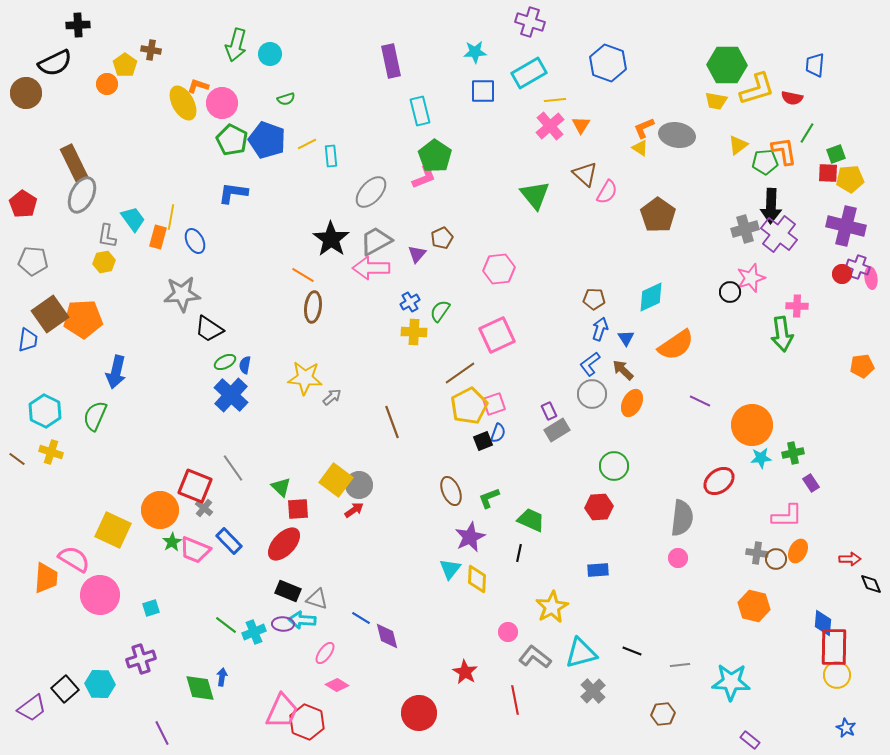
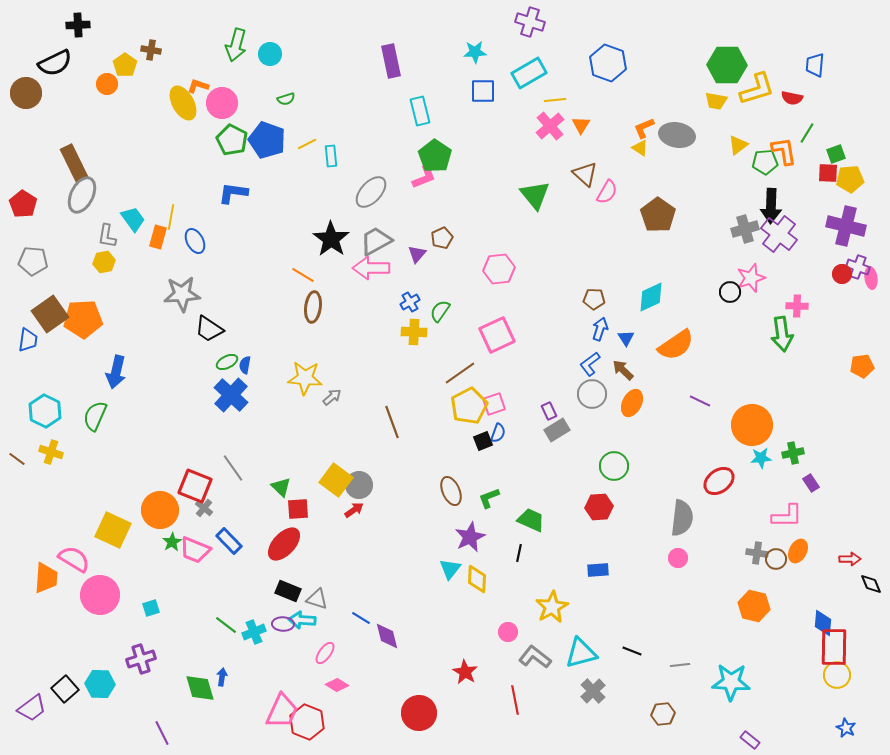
green ellipse at (225, 362): moved 2 px right
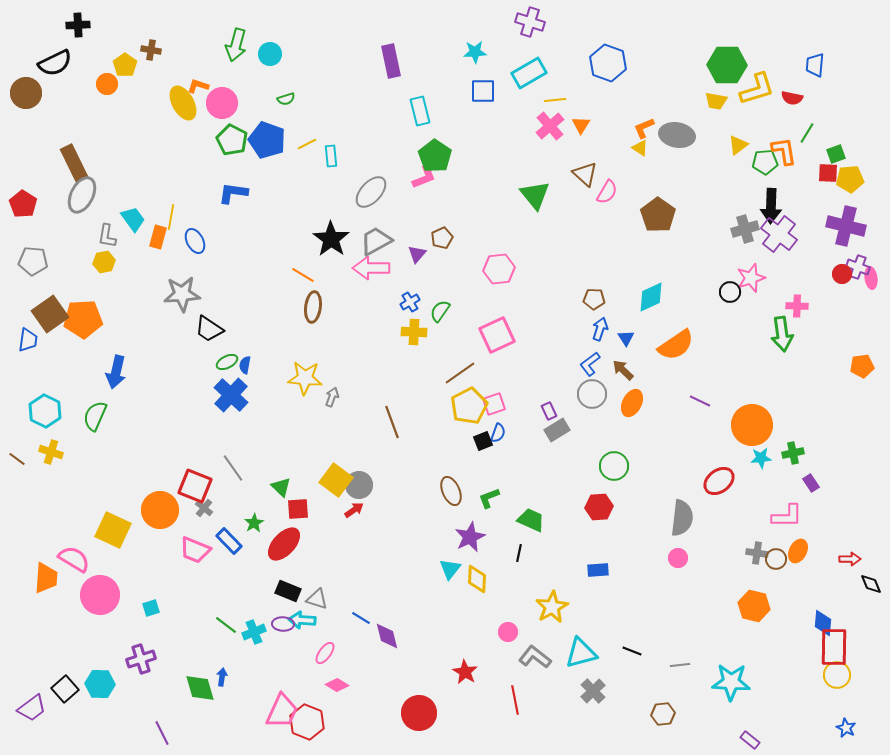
gray arrow at (332, 397): rotated 30 degrees counterclockwise
green star at (172, 542): moved 82 px right, 19 px up
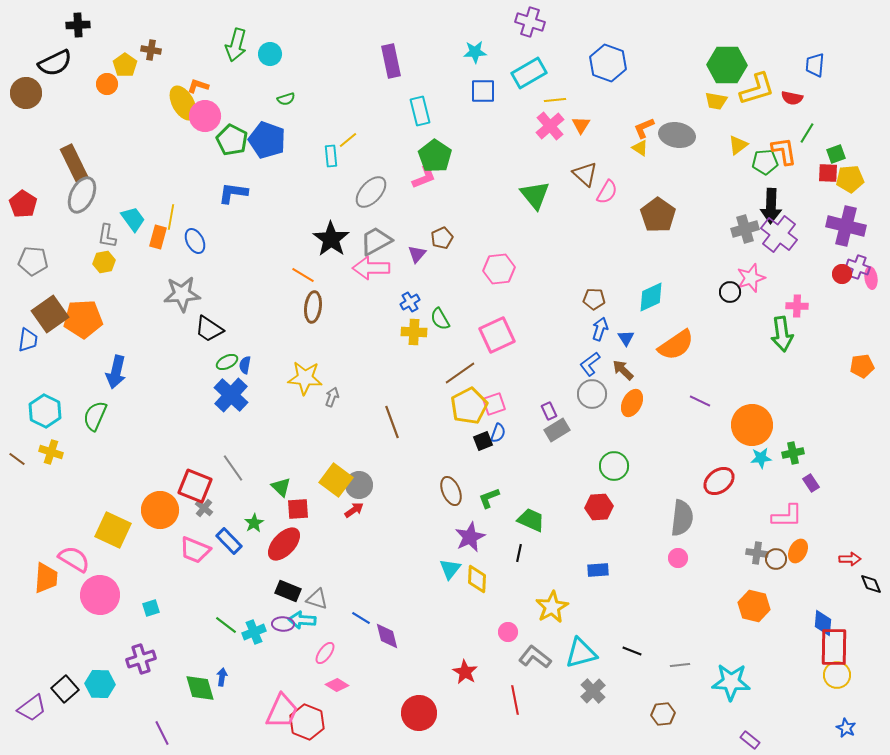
pink circle at (222, 103): moved 17 px left, 13 px down
yellow line at (307, 144): moved 41 px right, 4 px up; rotated 12 degrees counterclockwise
green semicircle at (440, 311): moved 8 px down; rotated 65 degrees counterclockwise
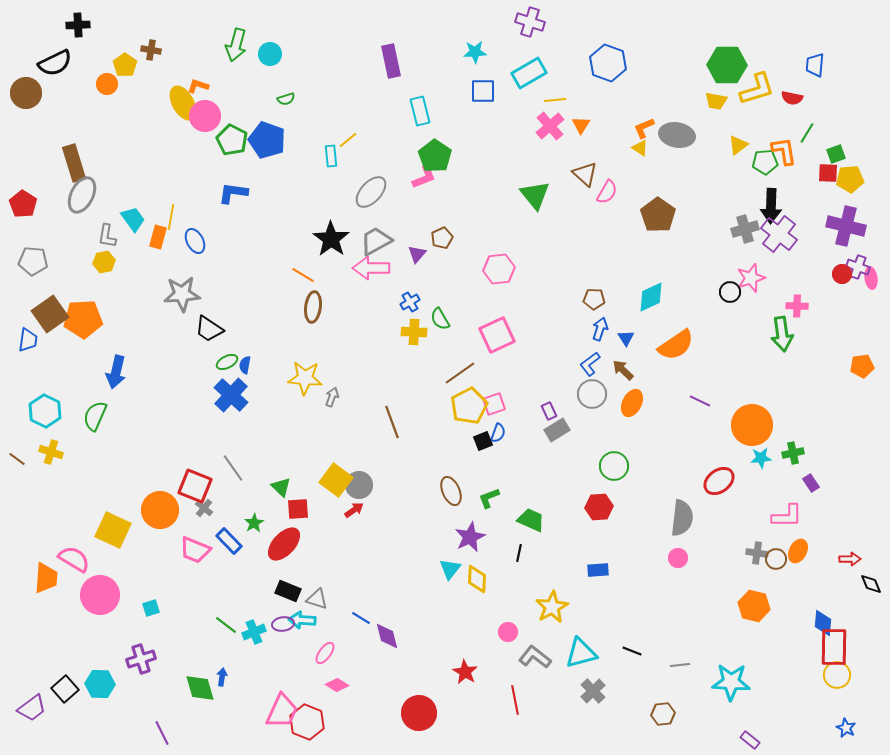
brown rectangle at (74, 163): rotated 9 degrees clockwise
purple ellipse at (283, 624): rotated 10 degrees counterclockwise
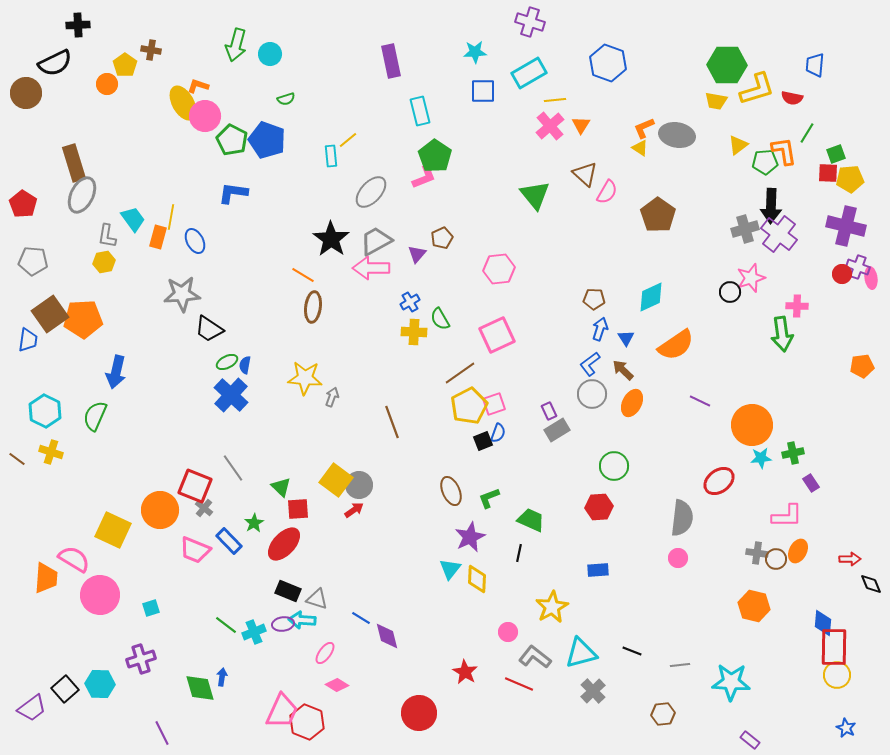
red line at (515, 700): moved 4 px right, 16 px up; rotated 56 degrees counterclockwise
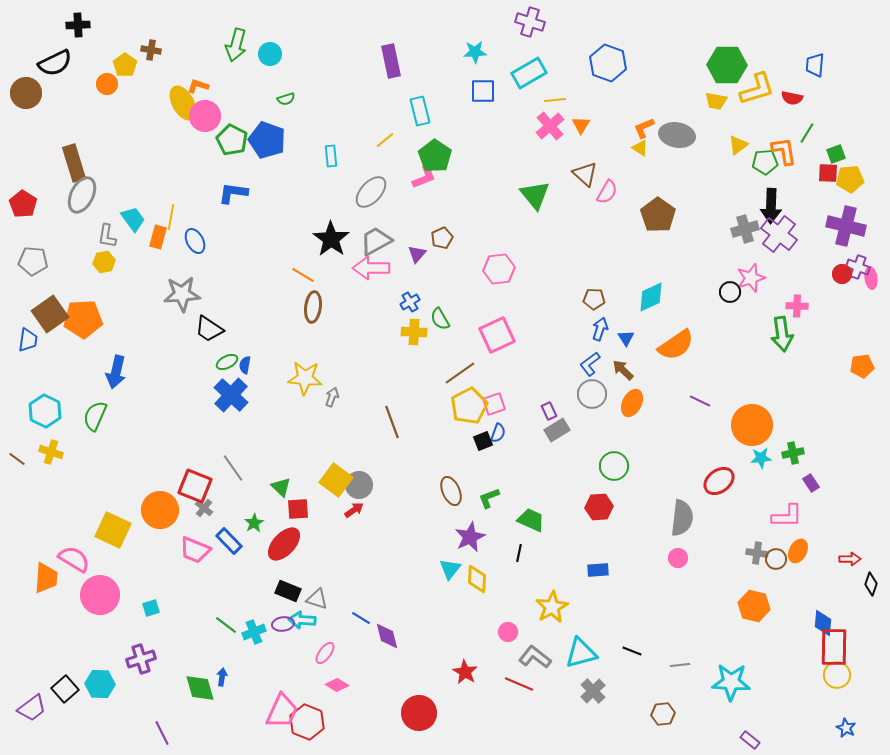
yellow line at (348, 140): moved 37 px right
black diamond at (871, 584): rotated 40 degrees clockwise
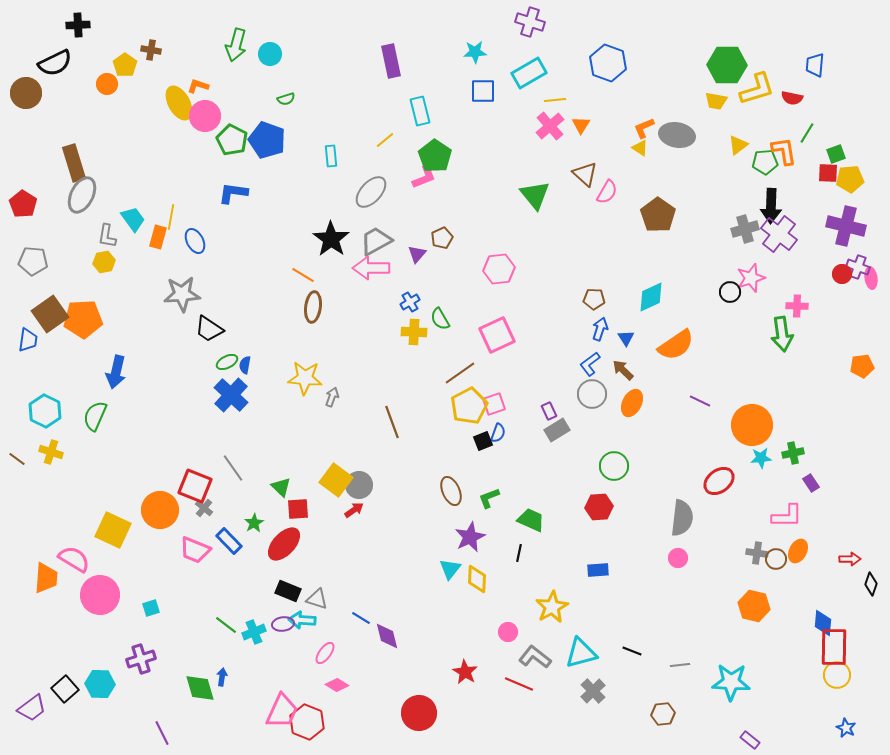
yellow ellipse at (183, 103): moved 4 px left
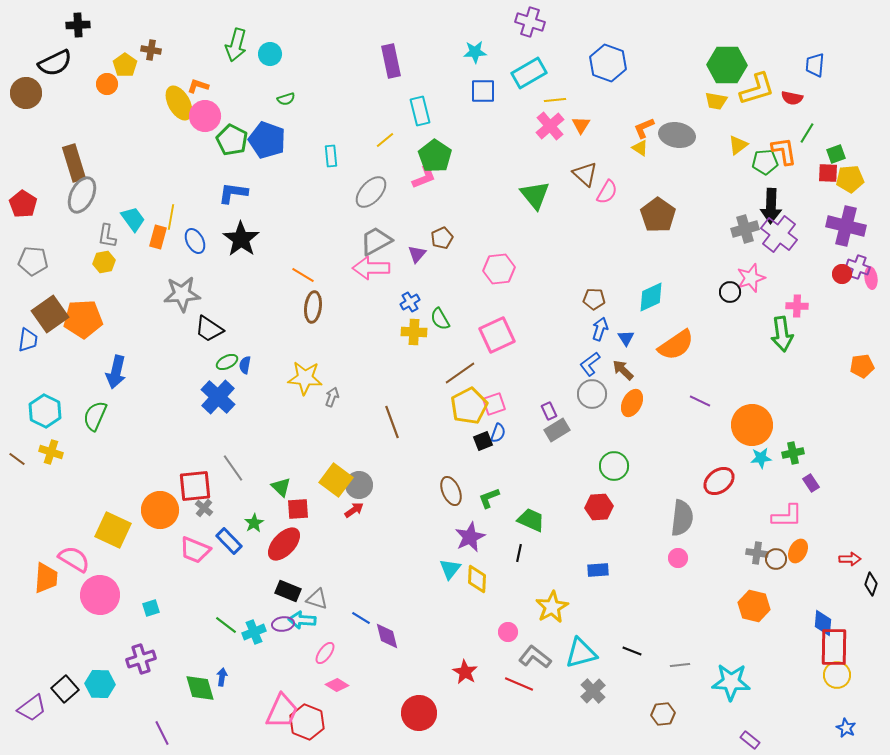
black star at (331, 239): moved 90 px left
blue cross at (231, 395): moved 13 px left, 2 px down
red square at (195, 486): rotated 28 degrees counterclockwise
